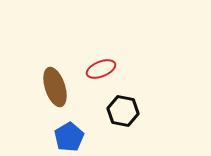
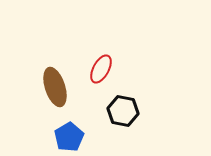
red ellipse: rotated 40 degrees counterclockwise
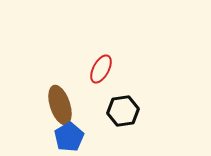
brown ellipse: moved 5 px right, 18 px down
black hexagon: rotated 20 degrees counterclockwise
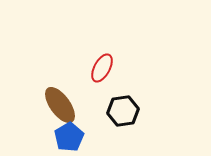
red ellipse: moved 1 px right, 1 px up
brown ellipse: rotated 18 degrees counterclockwise
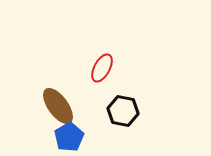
brown ellipse: moved 2 px left, 1 px down
black hexagon: rotated 20 degrees clockwise
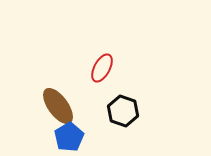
black hexagon: rotated 8 degrees clockwise
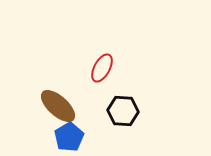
brown ellipse: rotated 12 degrees counterclockwise
black hexagon: rotated 16 degrees counterclockwise
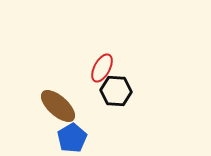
black hexagon: moved 7 px left, 20 px up
blue pentagon: moved 3 px right, 1 px down
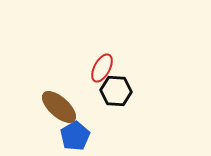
brown ellipse: moved 1 px right, 1 px down
blue pentagon: moved 3 px right, 2 px up
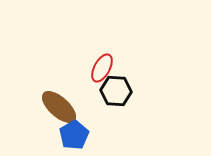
blue pentagon: moved 1 px left, 1 px up
